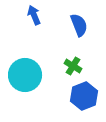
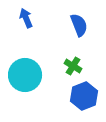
blue arrow: moved 8 px left, 3 px down
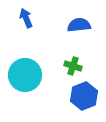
blue semicircle: rotated 75 degrees counterclockwise
green cross: rotated 12 degrees counterclockwise
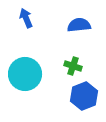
cyan circle: moved 1 px up
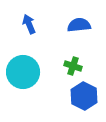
blue arrow: moved 3 px right, 6 px down
cyan circle: moved 2 px left, 2 px up
blue hexagon: rotated 12 degrees counterclockwise
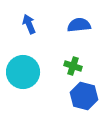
blue hexagon: rotated 12 degrees counterclockwise
